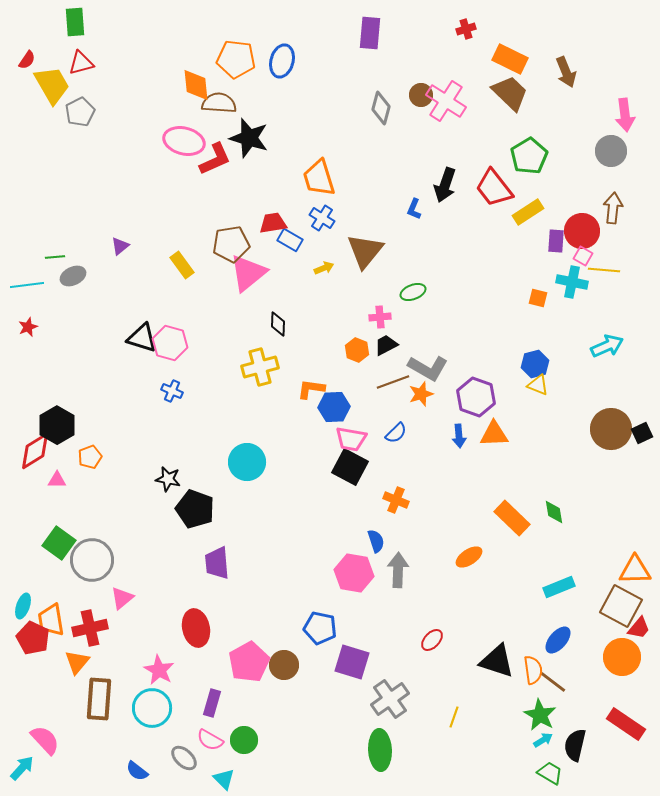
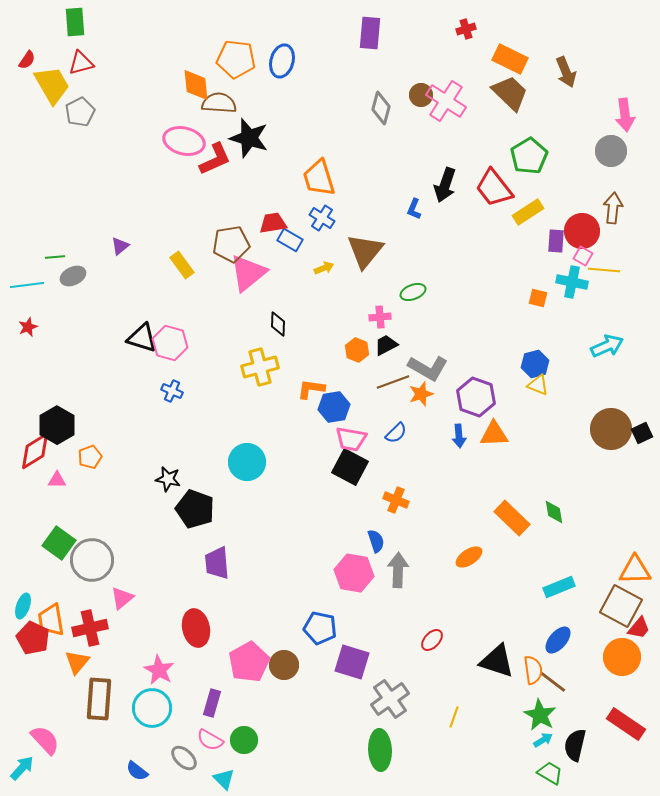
blue hexagon at (334, 407): rotated 8 degrees counterclockwise
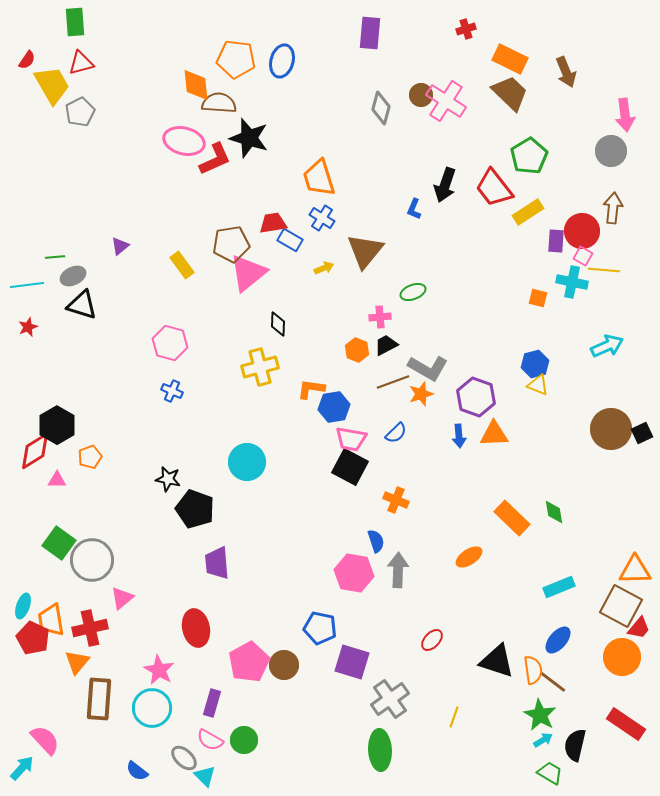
black triangle at (142, 338): moved 60 px left, 33 px up
cyan triangle at (224, 779): moved 19 px left, 3 px up
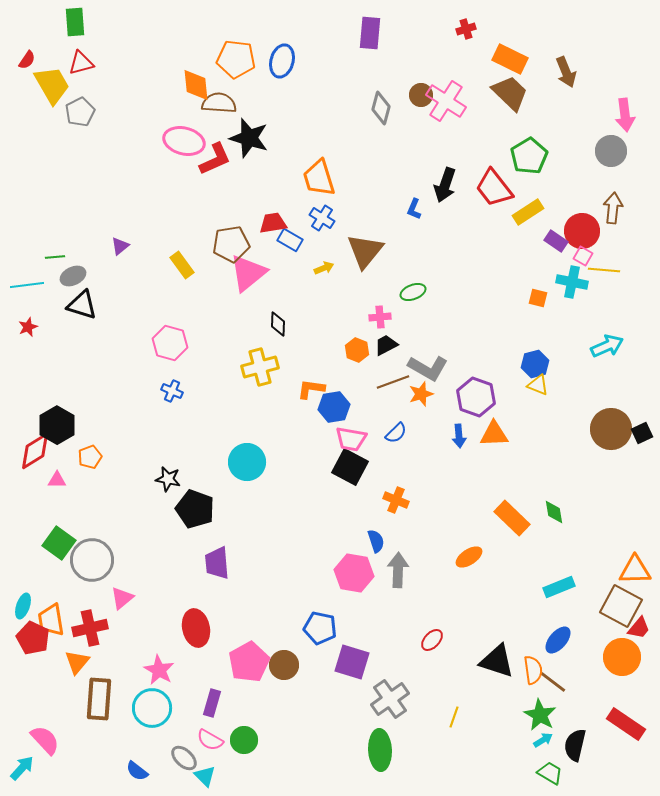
purple rectangle at (556, 241): rotated 60 degrees counterclockwise
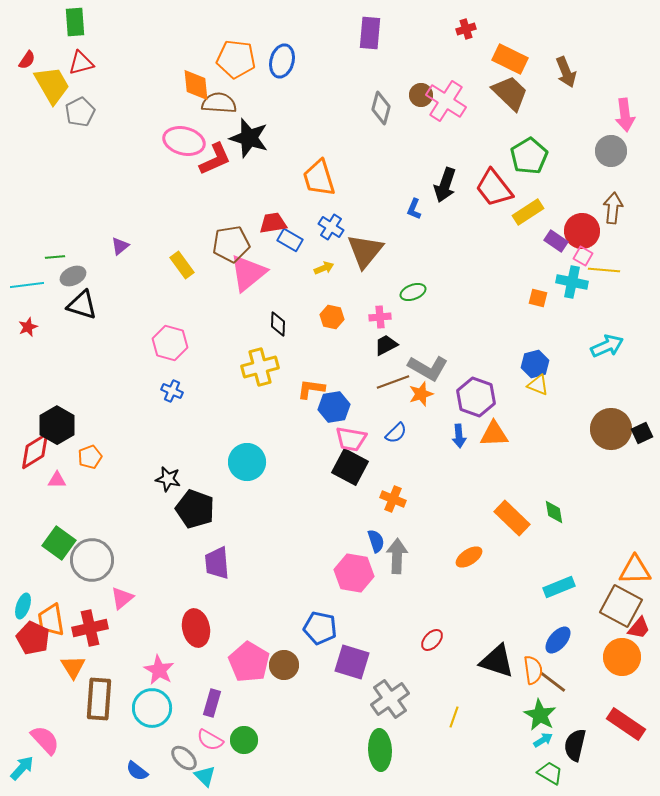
blue cross at (322, 218): moved 9 px right, 9 px down
orange hexagon at (357, 350): moved 25 px left, 33 px up; rotated 10 degrees counterclockwise
orange cross at (396, 500): moved 3 px left, 1 px up
gray arrow at (398, 570): moved 1 px left, 14 px up
orange triangle at (77, 662): moved 4 px left, 5 px down; rotated 12 degrees counterclockwise
pink pentagon at (249, 662): rotated 12 degrees counterclockwise
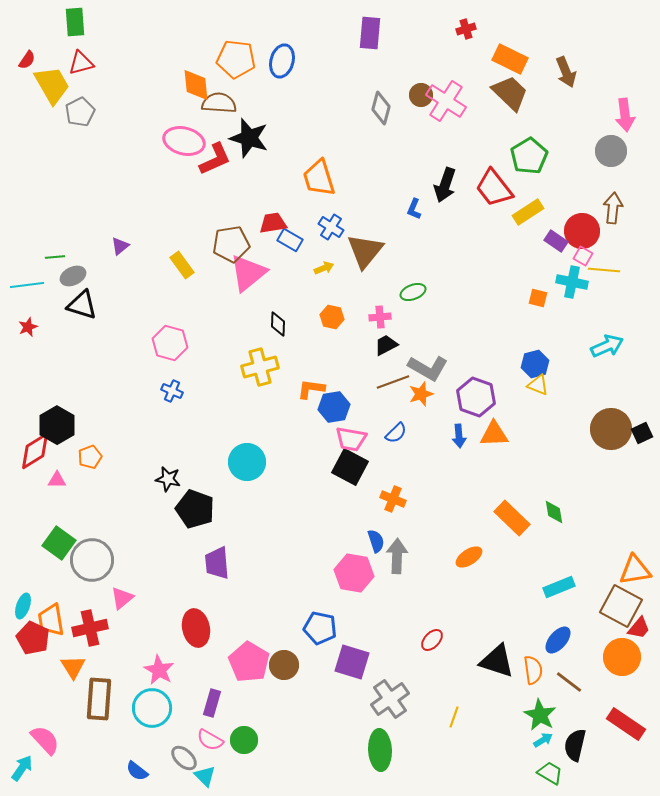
orange triangle at (635, 570): rotated 8 degrees counterclockwise
brown line at (553, 682): moved 16 px right
cyan arrow at (22, 768): rotated 8 degrees counterclockwise
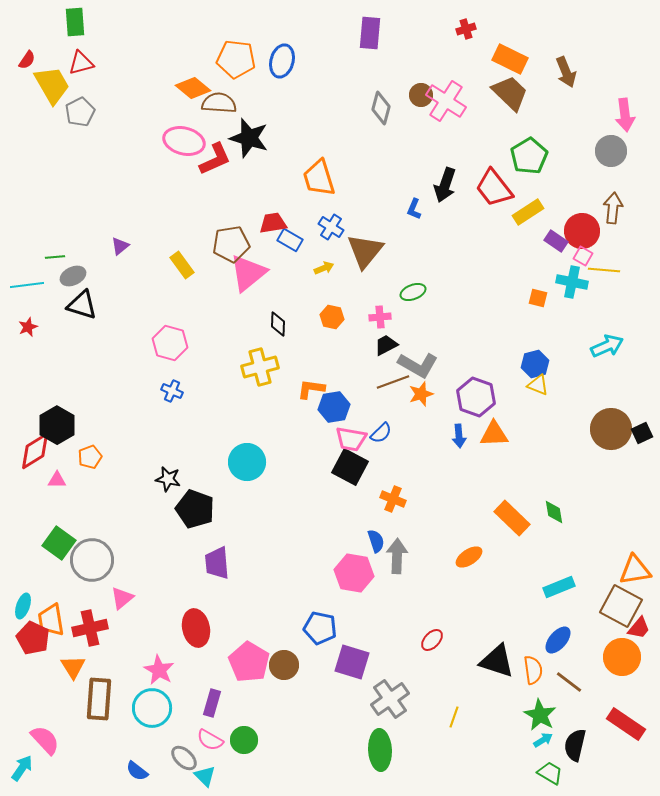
orange diamond at (196, 85): moved 3 px left, 3 px down; rotated 44 degrees counterclockwise
gray L-shape at (428, 368): moved 10 px left, 3 px up
blue semicircle at (396, 433): moved 15 px left
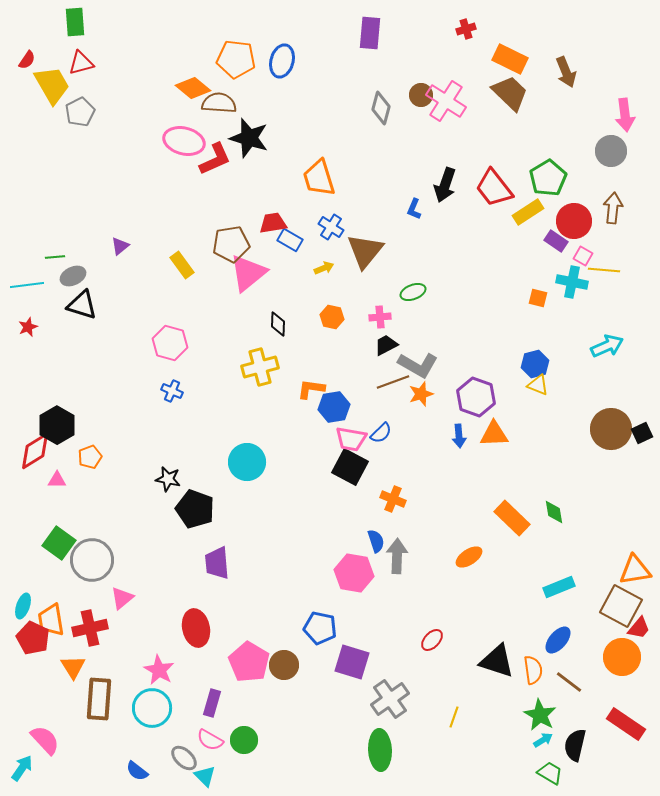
green pentagon at (529, 156): moved 19 px right, 22 px down
red circle at (582, 231): moved 8 px left, 10 px up
